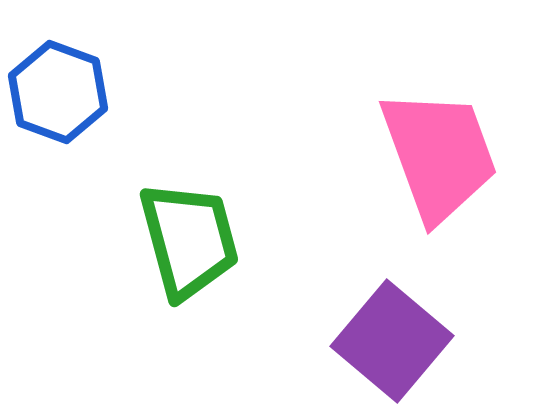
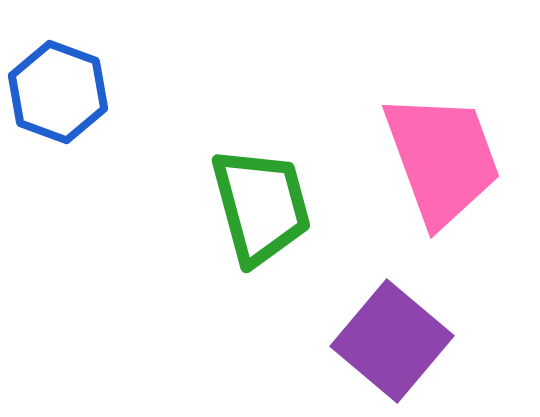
pink trapezoid: moved 3 px right, 4 px down
green trapezoid: moved 72 px right, 34 px up
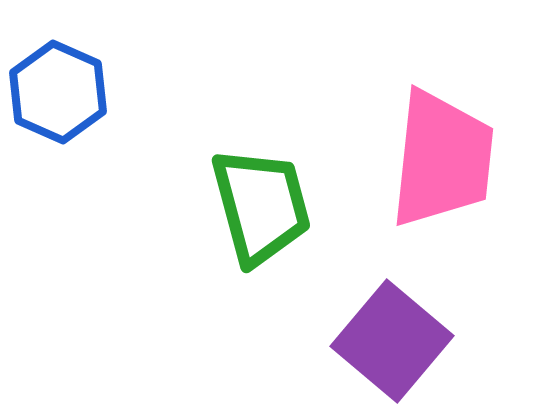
blue hexagon: rotated 4 degrees clockwise
pink trapezoid: rotated 26 degrees clockwise
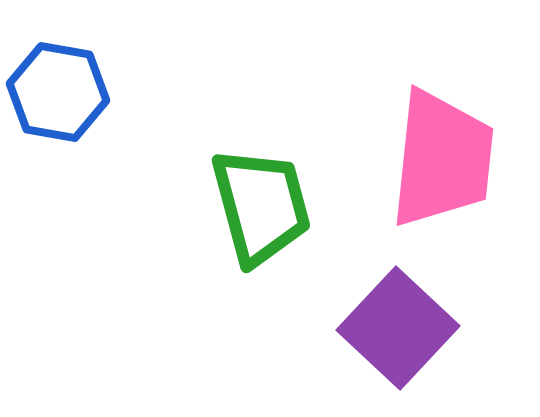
blue hexagon: rotated 14 degrees counterclockwise
purple square: moved 6 px right, 13 px up; rotated 3 degrees clockwise
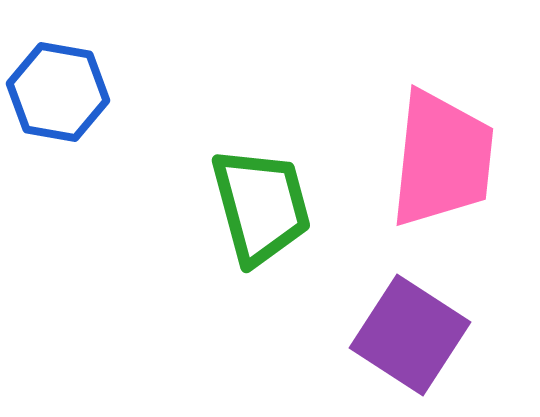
purple square: moved 12 px right, 7 px down; rotated 10 degrees counterclockwise
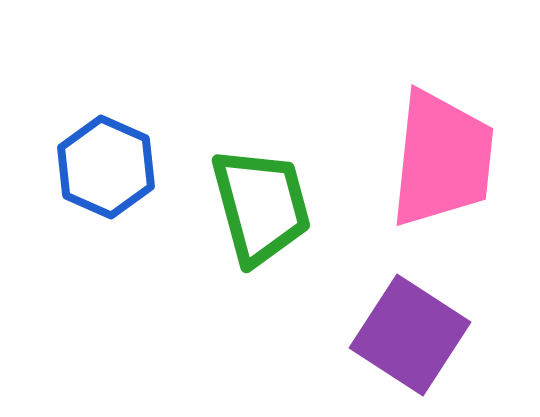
blue hexagon: moved 48 px right, 75 px down; rotated 14 degrees clockwise
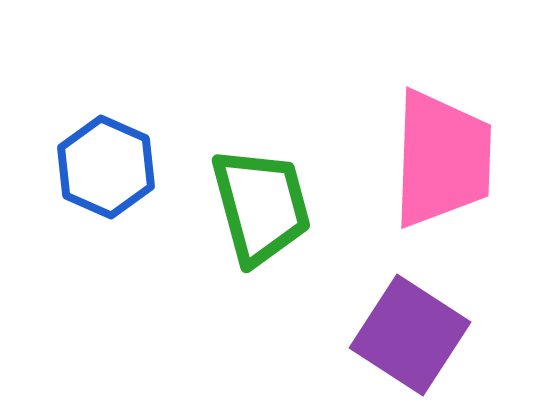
pink trapezoid: rotated 4 degrees counterclockwise
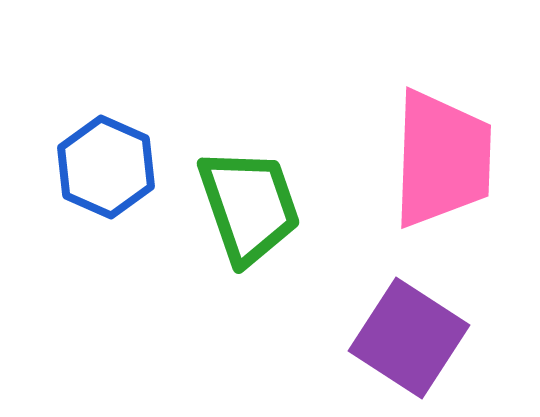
green trapezoid: moved 12 px left; rotated 4 degrees counterclockwise
purple square: moved 1 px left, 3 px down
